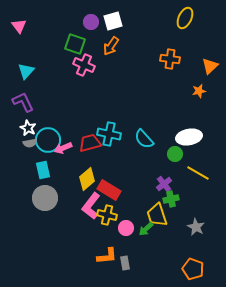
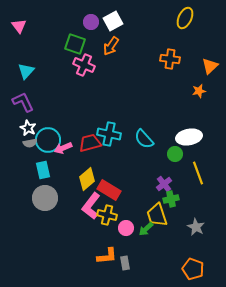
white square: rotated 12 degrees counterclockwise
yellow line: rotated 40 degrees clockwise
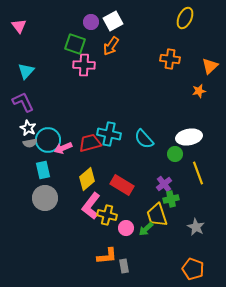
pink cross: rotated 20 degrees counterclockwise
red rectangle: moved 13 px right, 5 px up
gray rectangle: moved 1 px left, 3 px down
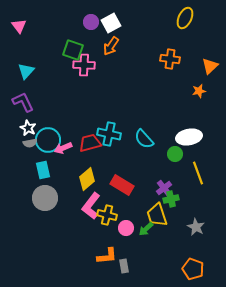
white square: moved 2 px left, 2 px down
green square: moved 2 px left, 6 px down
purple cross: moved 4 px down
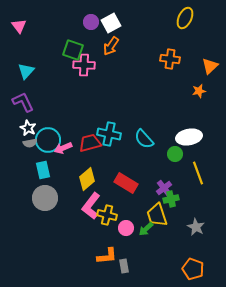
red rectangle: moved 4 px right, 2 px up
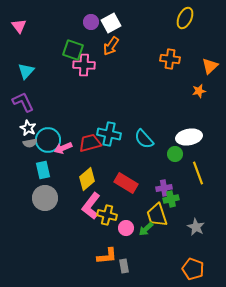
purple cross: rotated 28 degrees clockwise
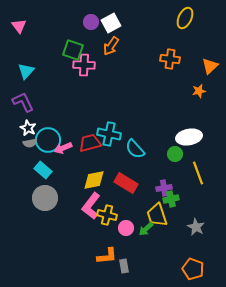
cyan semicircle: moved 9 px left, 10 px down
cyan rectangle: rotated 36 degrees counterclockwise
yellow diamond: moved 7 px right, 1 px down; rotated 30 degrees clockwise
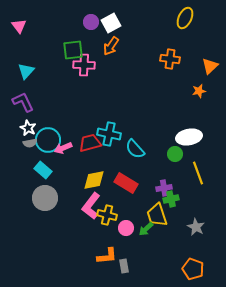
green square: rotated 25 degrees counterclockwise
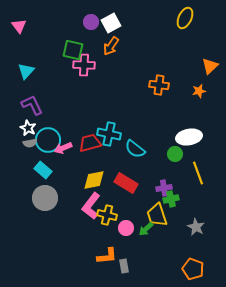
green square: rotated 20 degrees clockwise
orange cross: moved 11 px left, 26 px down
purple L-shape: moved 9 px right, 3 px down
cyan semicircle: rotated 10 degrees counterclockwise
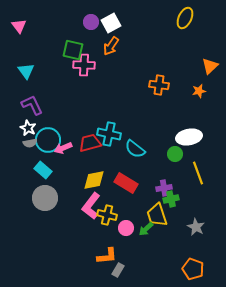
cyan triangle: rotated 18 degrees counterclockwise
gray rectangle: moved 6 px left, 4 px down; rotated 40 degrees clockwise
